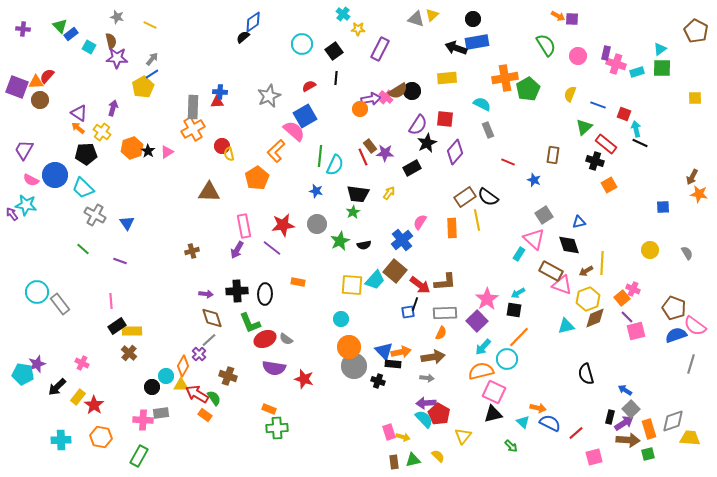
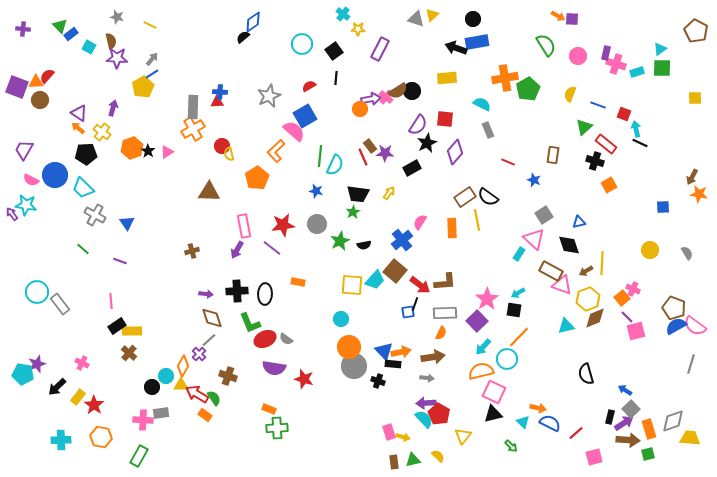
blue semicircle at (676, 335): moved 9 px up; rotated 10 degrees counterclockwise
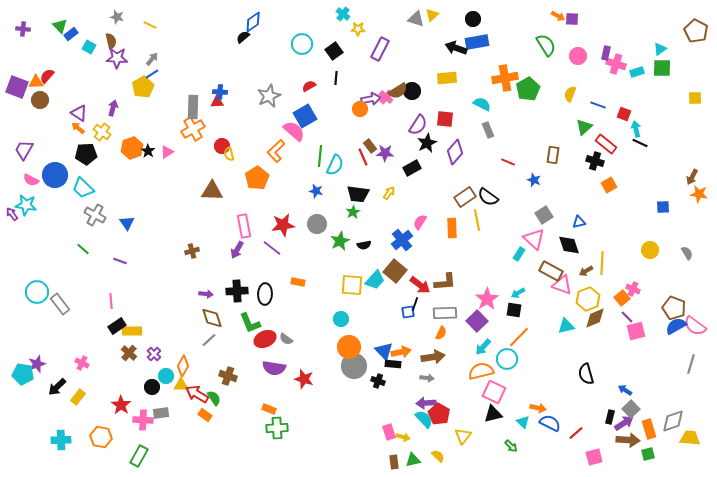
brown triangle at (209, 192): moved 3 px right, 1 px up
purple cross at (199, 354): moved 45 px left
red star at (94, 405): moved 27 px right
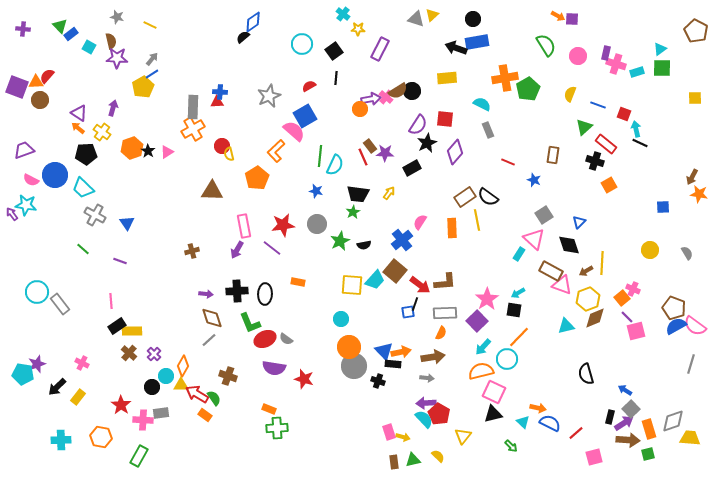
purple trapezoid at (24, 150): rotated 40 degrees clockwise
blue triangle at (579, 222): rotated 32 degrees counterclockwise
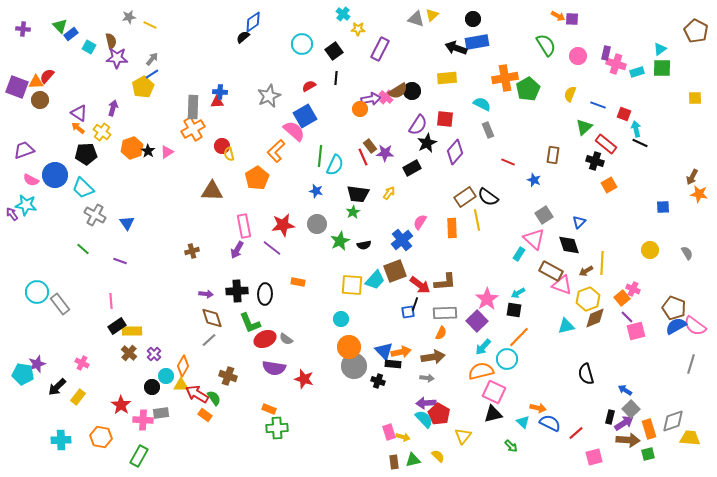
gray star at (117, 17): moved 12 px right; rotated 24 degrees counterclockwise
brown square at (395, 271): rotated 30 degrees clockwise
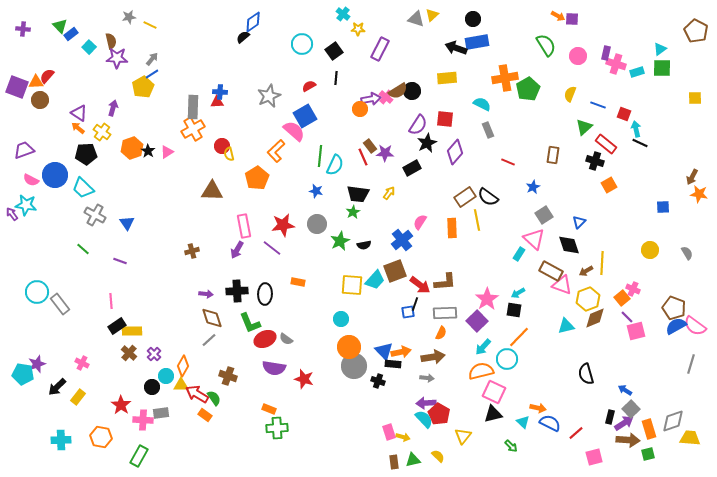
cyan square at (89, 47): rotated 16 degrees clockwise
blue star at (534, 180): moved 1 px left, 7 px down; rotated 24 degrees clockwise
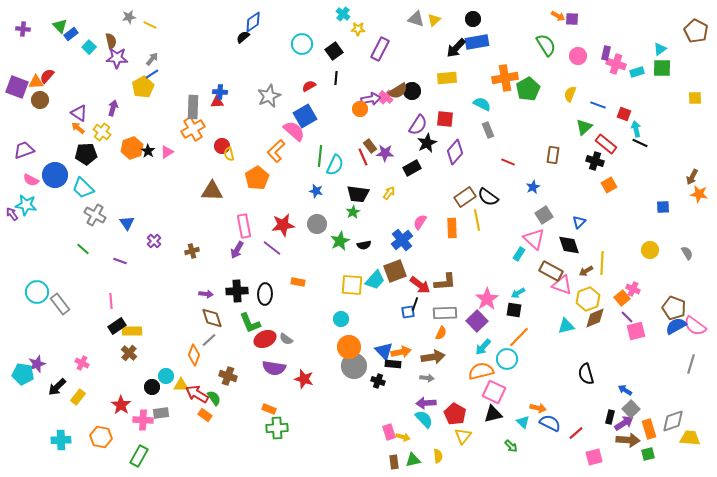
yellow triangle at (432, 15): moved 2 px right, 5 px down
black arrow at (456, 48): rotated 65 degrees counterclockwise
purple cross at (154, 354): moved 113 px up
orange diamond at (183, 366): moved 11 px right, 11 px up; rotated 10 degrees counterclockwise
red pentagon at (439, 414): moved 16 px right
yellow semicircle at (438, 456): rotated 40 degrees clockwise
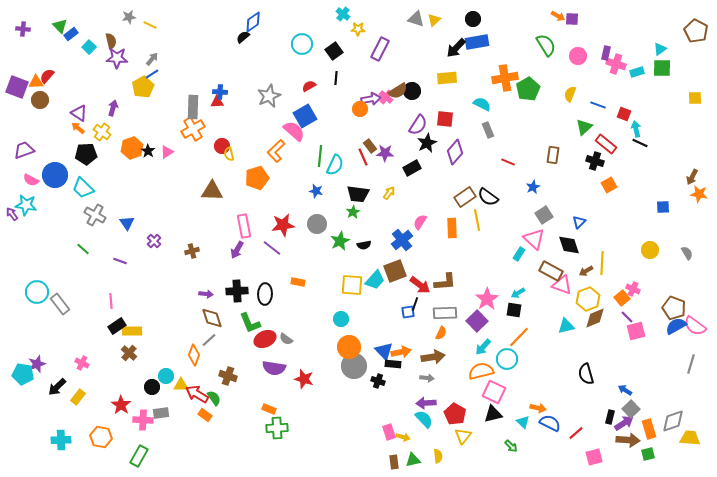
orange pentagon at (257, 178): rotated 15 degrees clockwise
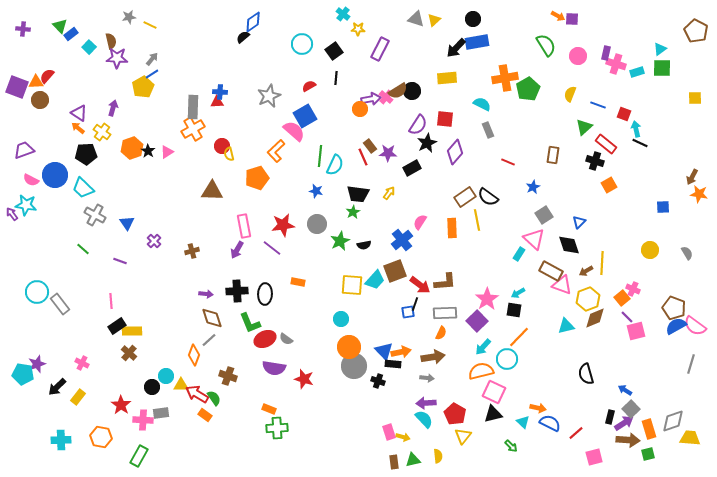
purple star at (385, 153): moved 3 px right
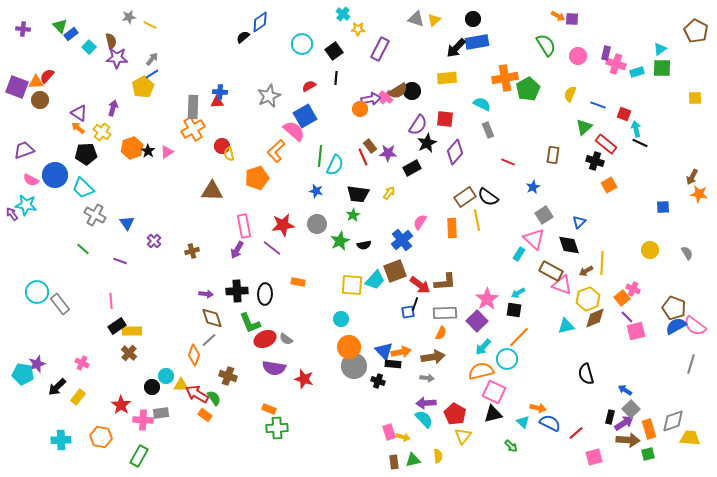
blue diamond at (253, 22): moved 7 px right
green star at (353, 212): moved 3 px down
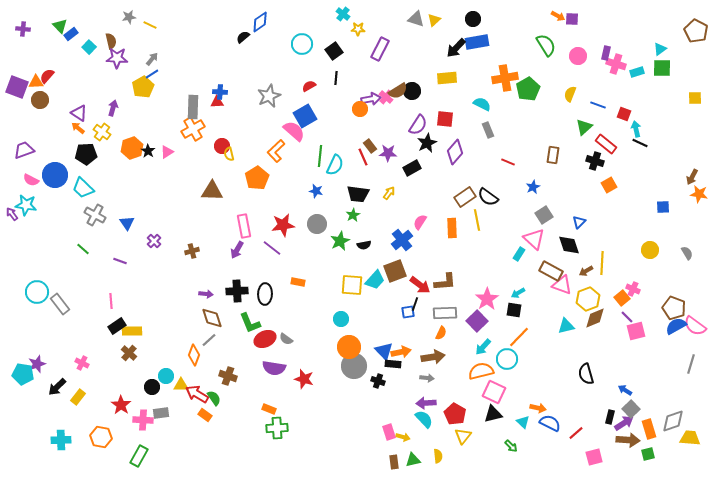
orange pentagon at (257, 178): rotated 15 degrees counterclockwise
